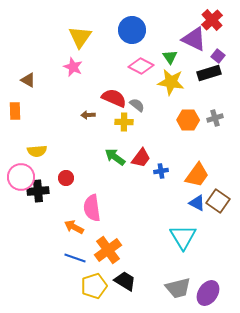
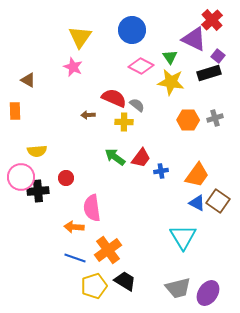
orange arrow: rotated 24 degrees counterclockwise
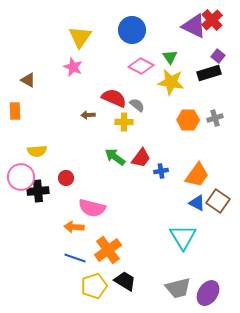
purple triangle: moved 13 px up
pink semicircle: rotated 68 degrees counterclockwise
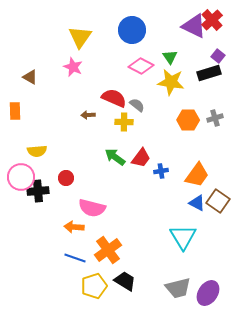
brown triangle: moved 2 px right, 3 px up
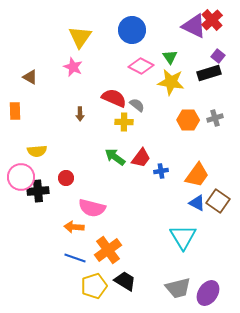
brown arrow: moved 8 px left, 1 px up; rotated 88 degrees counterclockwise
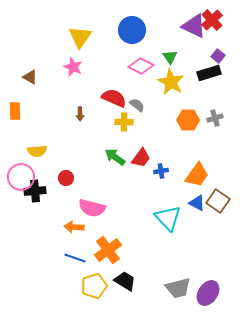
yellow star: rotated 20 degrees clockwise
black cross: moved 3 px left
cyan triangle: moved 15 px left, 19 px up; rotated 12 degrees counterclockwise
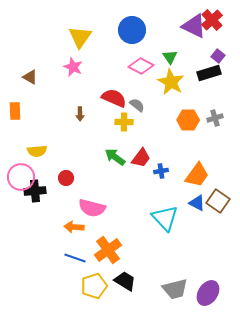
cyan triangle: moved 3 px left
gray trapezoid: moved 3 px left, 1 px down
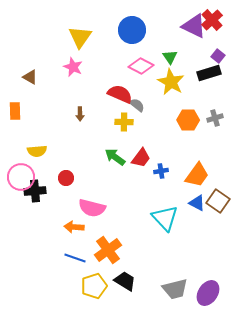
red semicircle: moved 6 px right, 4 px up
